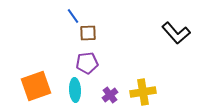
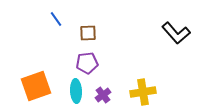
blue line: moved 17 px left, 3 px down
cyan ellipse: moved 1 px right, 1 px down
purple cross: moved 7 px left
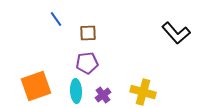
yellow cross: rotated 25 degrees clockwise
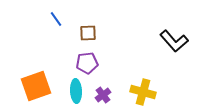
black L-shape: moved 2 px left, 8 px down
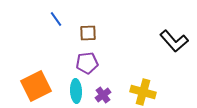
orange square: rotated 8 degrees counterclockwise
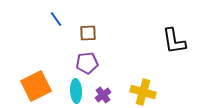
black L-shape: rotated 32 degrees clockwise
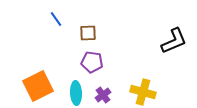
black L-shape: rotated 104 degrees counterclockwise
purple pentagon: moved 5 px right, 1 px up; rotated 15 degrees clockwise
orange square: moved 2 px right
cyan ellipse: moved 2 px down
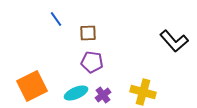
black L-shape: rotated 72 degrees clockwise
orange square: moved 6 px left
cyan ellipse: rotated 70 degrees clockwise
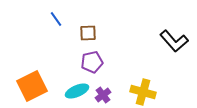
purple pentagon: rotated 20 degrees counterclockwise
cyan ellipse: moved 1 px right, 2 px up
